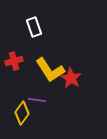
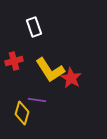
yellow diamond: rotated 20 degrees counterclockwise
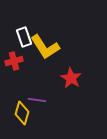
white rectangle: moved 10 px left, 10 px down
yellow L-shape: moved 5 px left, 23 px up
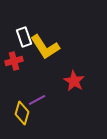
red star: moved 3 px right, 3 px down
purple line: rotated 36 degrees counterclockwise
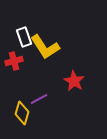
purple line: moved 2 px right, 1 px up
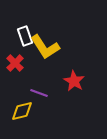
white rectangle: moved 1 px right, 1 px up
red cross: moved 1 px right, 2 px down; rotated 30 degrees counterclockwise
purple line: moved 6 px up; rotated 48 degrees clockwise
yellow diamond: moved 2 px up; rotated 60 degrees clockwise
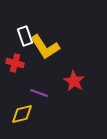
red cross: rotated 30 degrees counterclockwise
yellow diamond: moved 3 px down
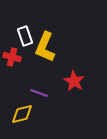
yellow L-shape: rotated 56 degrees clockwise
red cross: moved 3 px left, 6 px up
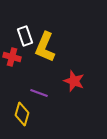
red star: rotated 10 degrees counterclockwise
yellow diamond: rotated 60 degrees counterclockwise
